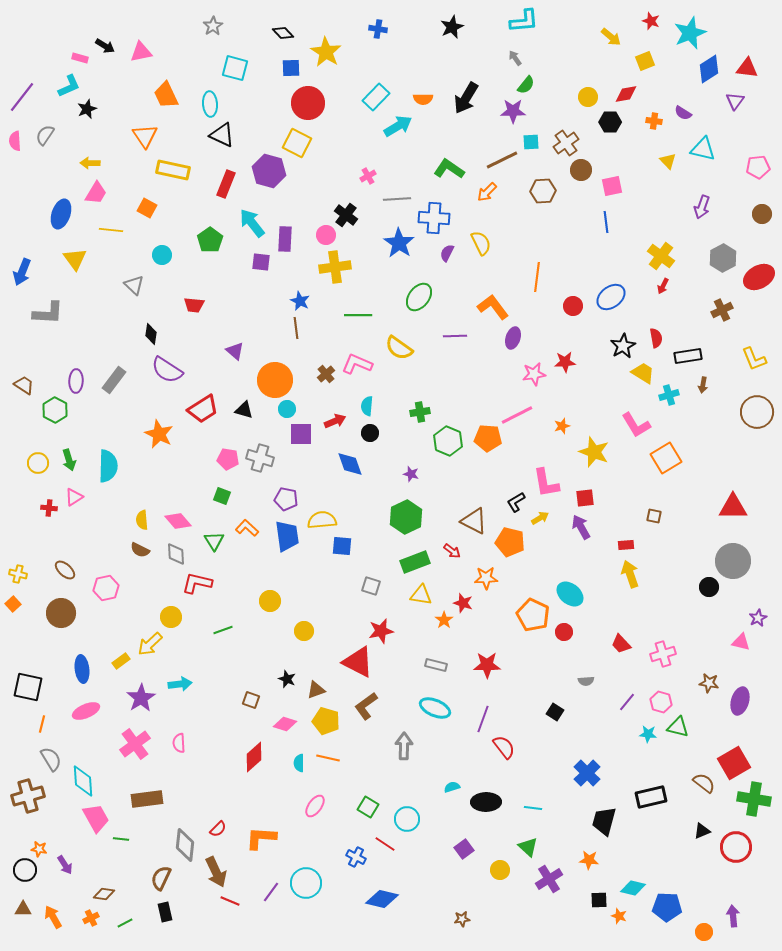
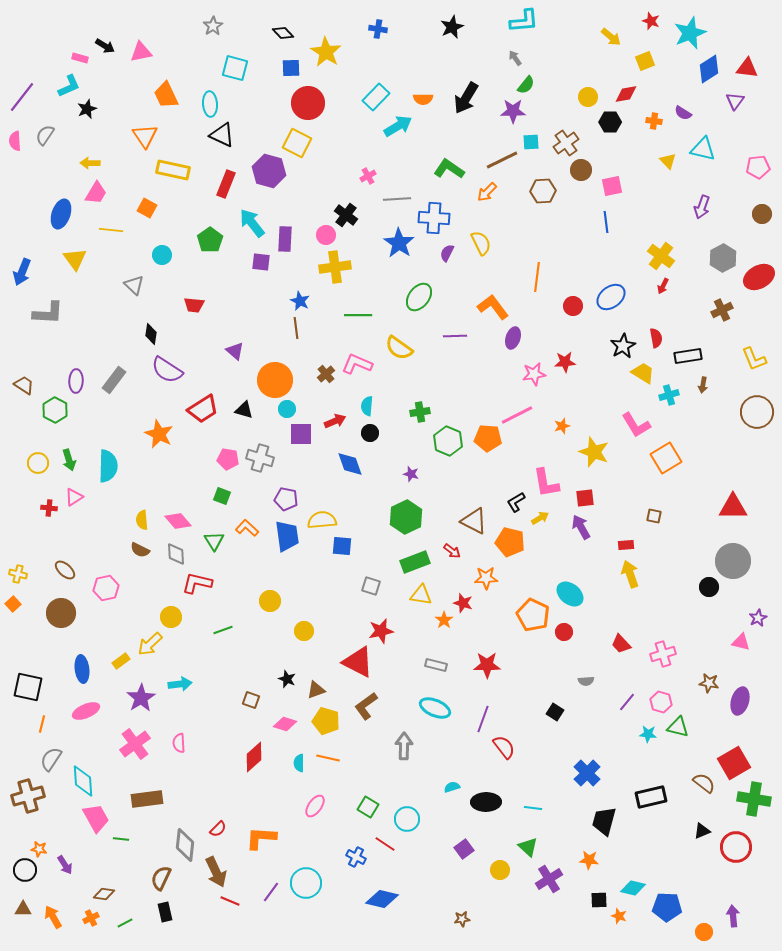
gray semicircle at (51, 759): rotated 115 degrees counterclockwise
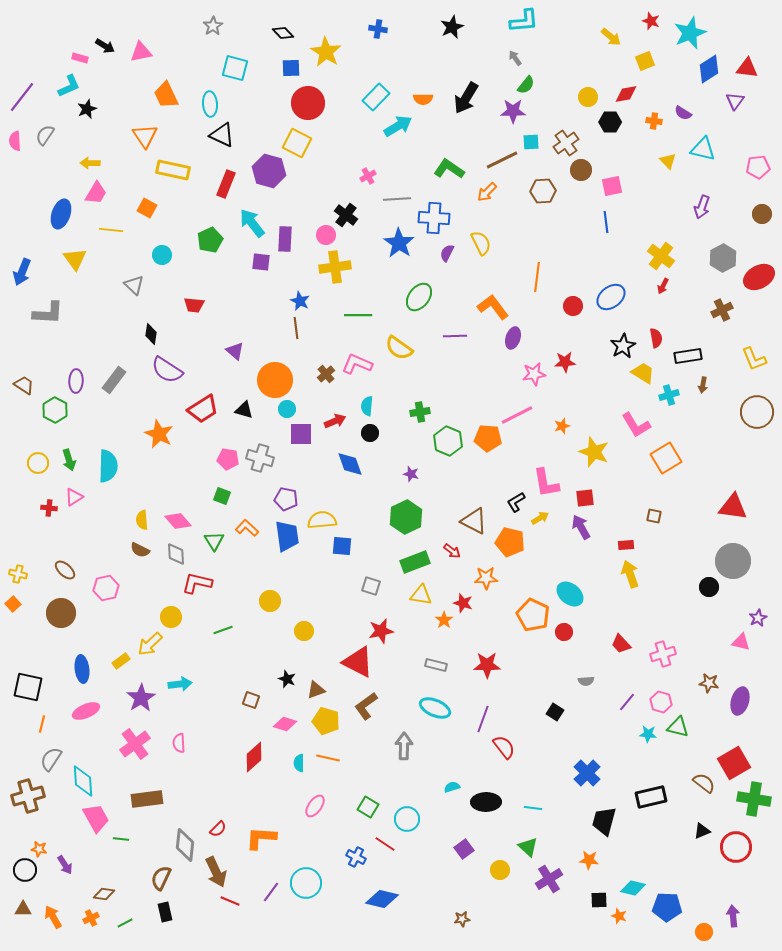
green pentagon at (210, 240): rotated 10 degrees clockwise
red triangle at (733, 507): rotated 8 degrees clockwise
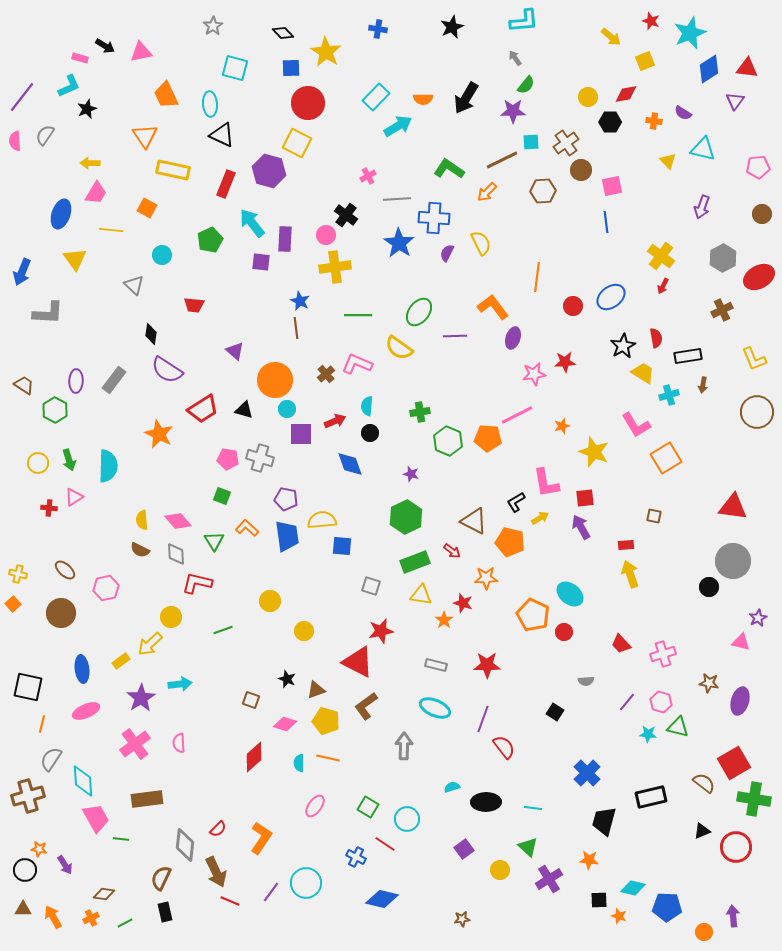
green ellipse at (419, 297): moved 15 px down
orange L-shape at (261, 838): rotated 120 degrees clockwise
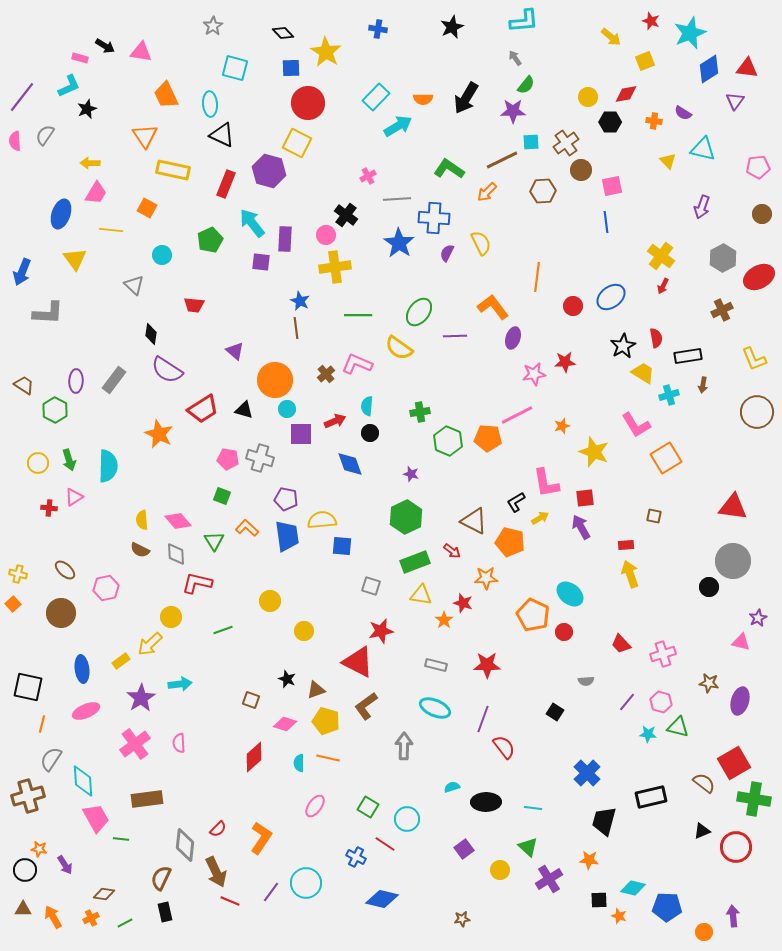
pink triangle at (141, 52): rotated 20 degrees clockwise
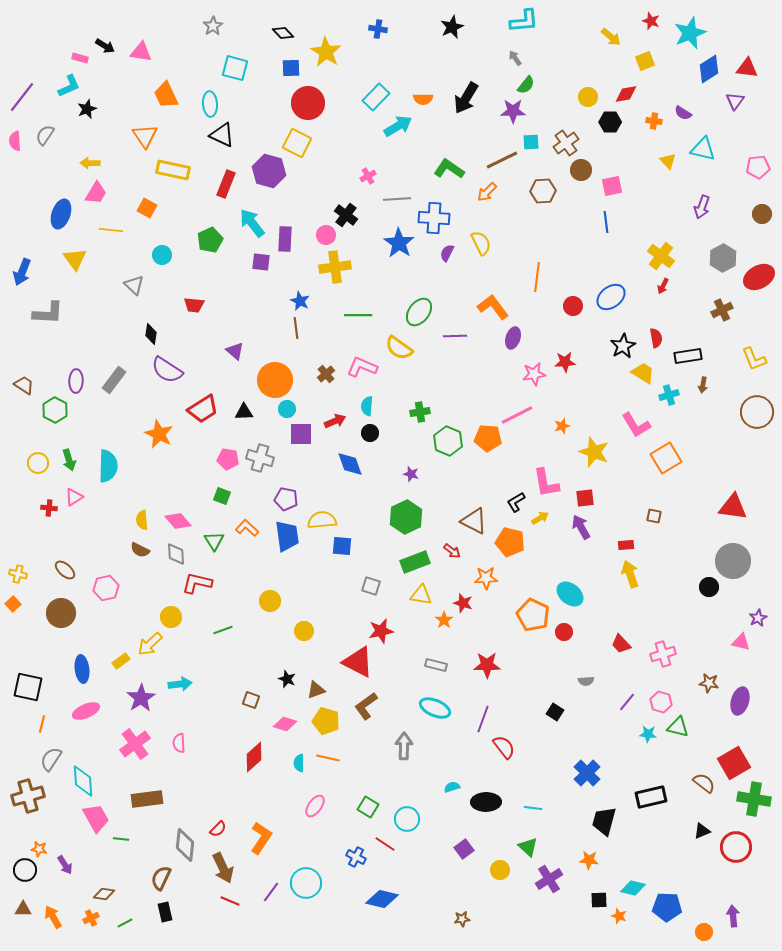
pink L-shape at (357, 364): moved 5 px right, 3 px down
black triangle at (244, 410): moved 2 px down; rotated 18 degrees counterclockwise
brown arrow at (216, 872): moved 7 px right, 4 px up
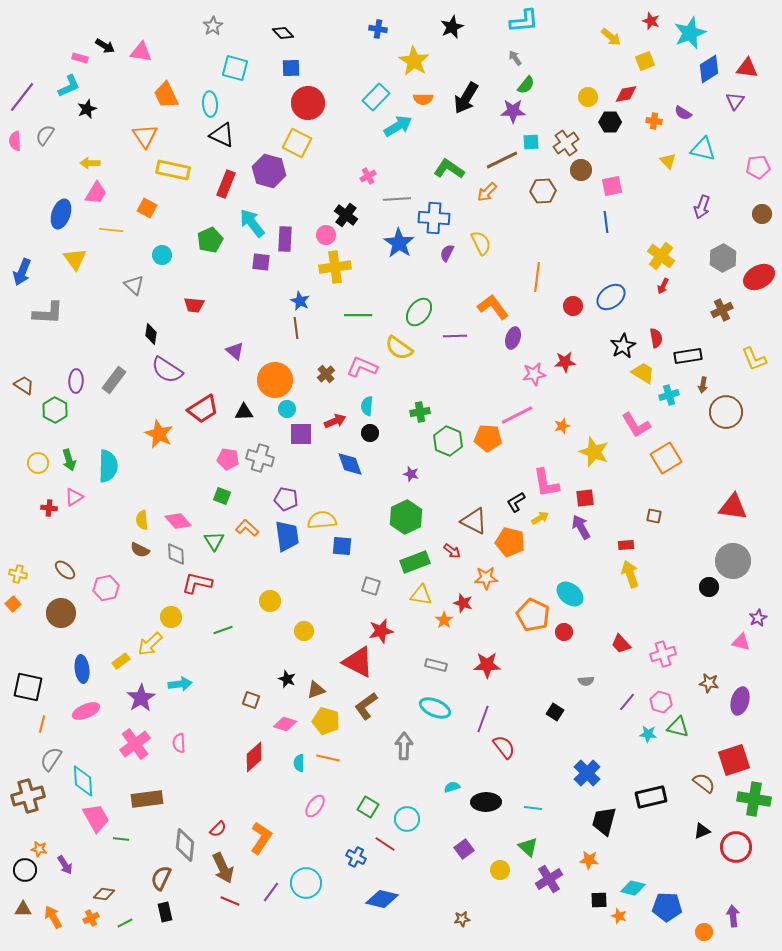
yellow star at (326, 52): moved 88 px right, 9 px down
brown circle at (757, 412): moved 31 px left
red square at (734, 763): moved 3 px up; rotated 12 degrees clockwise
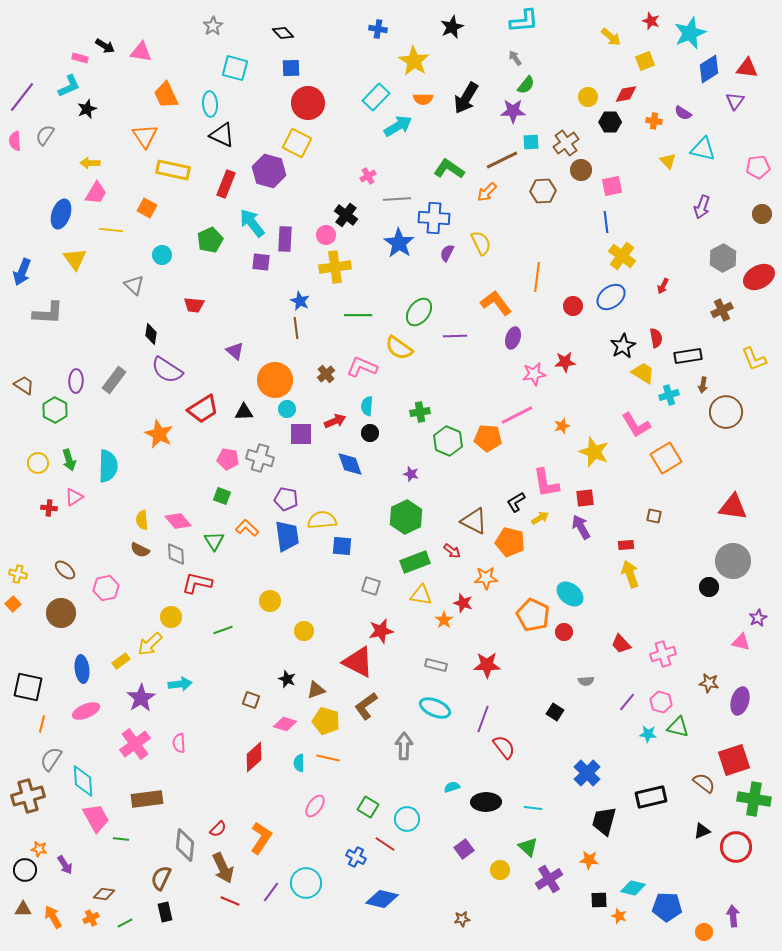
yellow cross at (661, 256): moved 39 px left
orange L-shape at (493, 307): moved 3 px right, 4 px up
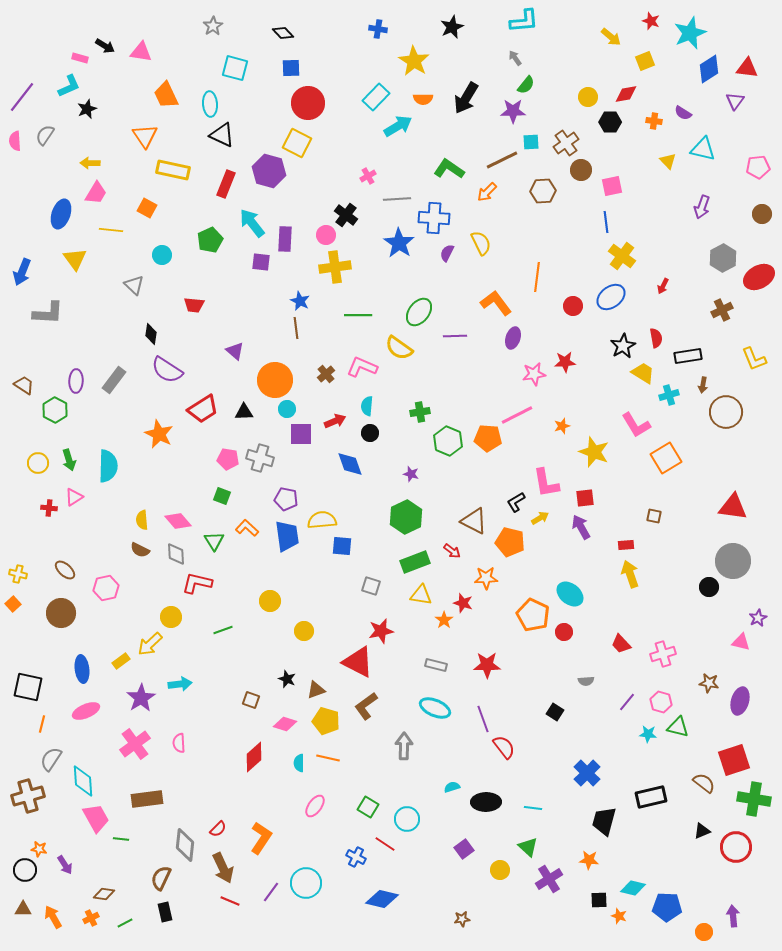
purple line at (483, 719): rotated 40 degrees counterclockwise
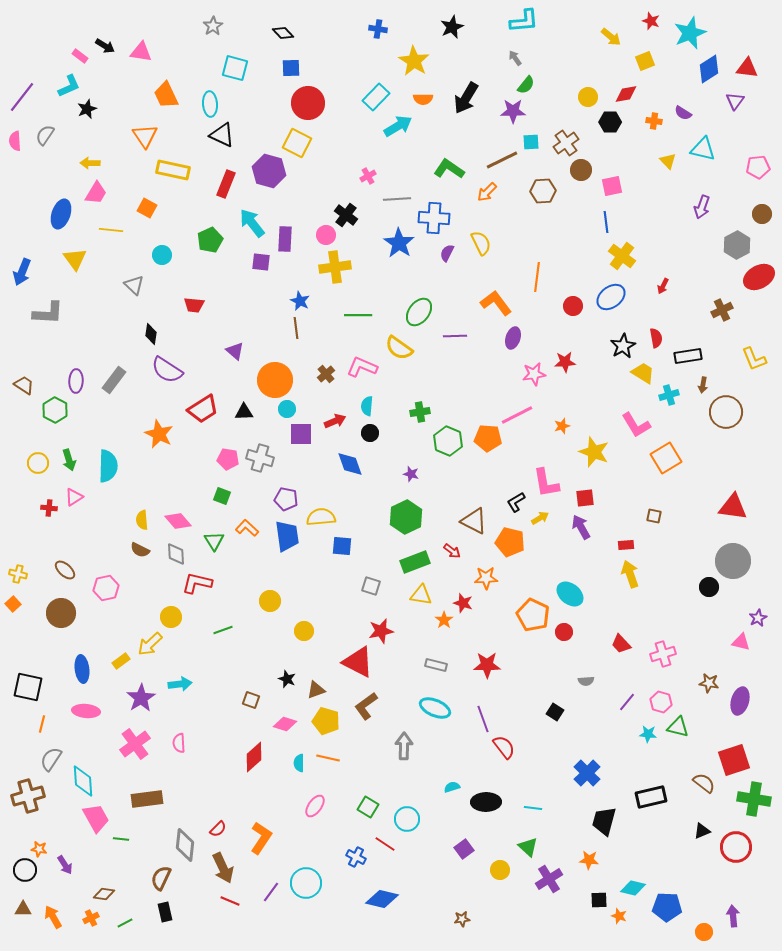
pink rectangle at (80, 58): moved 2 px up; rotated 21 degrees clockwise
gray hexagon at (723, 258): moved 14 px right, 13 px up
yellow semicircle at (322, 520): moved 1 px left, 3 px up
pink ellipse at (86, 711): rotated 28 degrees clockwise
